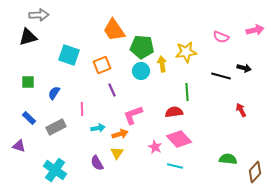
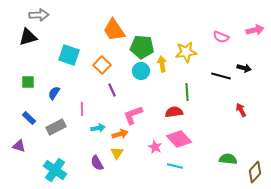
orange square: rotated 24 degrees counterclockwise
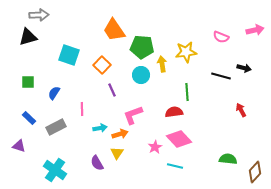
cyan circle: moved 4 px down
cyan arrow: moved 2 px right
pink star: rotated 16 degrees clockwise
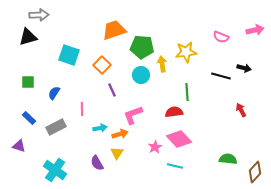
orange trapezoid: rotated 105 degrees clockwise
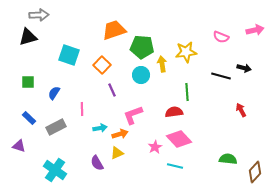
yellow triangle: rotated 32 degrees clockwise
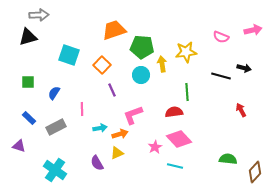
pink arrow: moved 2 px left
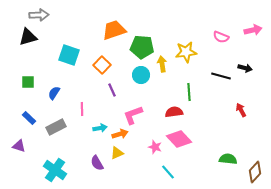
black arrow: moved 1 px right
green line: moved 2 px right
pink star: rotated 24 degrees counterclockwise
cyan line: moved 7 px left, 6 px down; rotated 35 degrees clockwise
